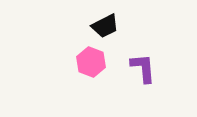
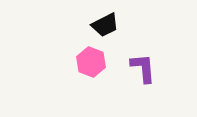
black trapezoid: moved 1 px up
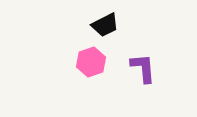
pink hexagon: rotated 20 degrees clockwise
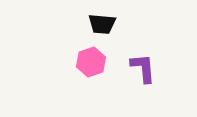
black trapezoid: moved 3 px left, 1 px up; rotated 32 degrees clockwise
